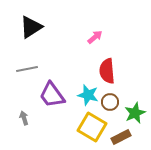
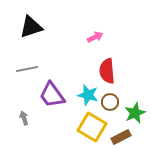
black triangle: rotated 15 degrees clockwise
pink arrow: rotated 14 degrees clockwise
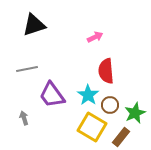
black triangle: moved 3 px right, 2 px up
red semicircle: moved 1 px left
cyan star: rotated 20 degrees clockwise
brown circle: moved 3 px down
brown rectangle: rotated 24 degrees counterclockwise
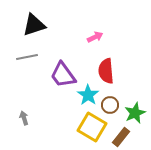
gray line: moved 12 px up
purple trapezoid: moved 11 px right, 20 px up
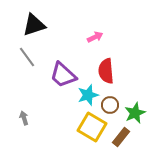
gray line: rotated 65 degrees clockwise
purple trapezoid: rotated 12 degrees counterclockwise
cyan star: rotated 20 degrees clockwise
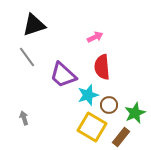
red semicircle: moved 4 px left, 4 px up
brown circle: moved 1 px left
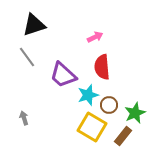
brown rectangle: moved 2 px right, 1 px up
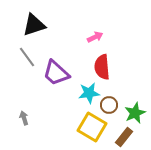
purple trapezoid: moved 7 px left, 2 px up
cyan star: moved 1 px right, 2 px up; rotated 10 degrees clockwise
brown rectangle: moved 1 px right, 1 px down
